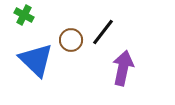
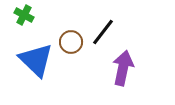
brown circle: moved 2 px down
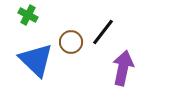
green cross: moved 4 px right
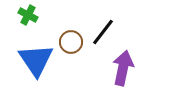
blue triangle: rotated 12 degrees clockwise
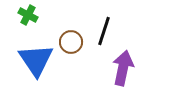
black line: moved 1 px right, 1 px up; rotated 20 degrees counterclockwise
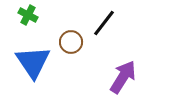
black line: moved 8 px up; rotated 20 degrees clockwise
blue triangle: moved 3 px left, 2 px down
purple arrow: moved 9 px down; rotated 20 degrees clockwise
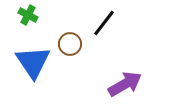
brown circle: moved 1 px left, 2 px down
purple arrow: moved 2 px right, 7 px down; rotated 28 degrees clockwise
